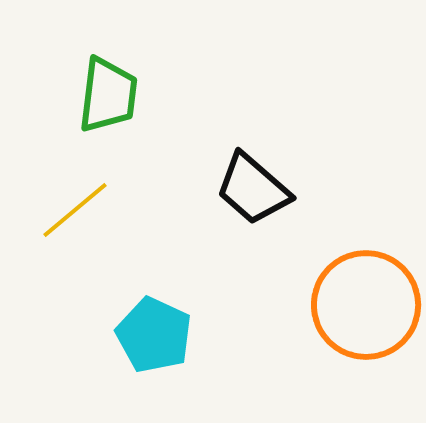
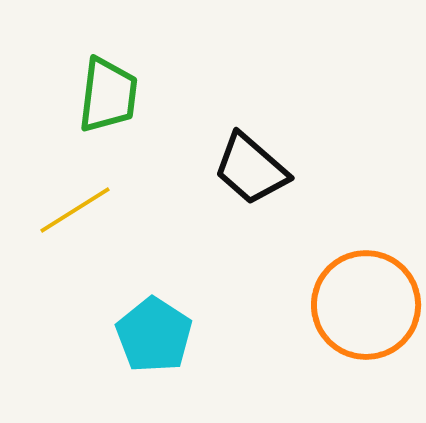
black trapezoid: moved 2 px left, 20 px up
yellow line: rotated 8 degrees clockwise
cyan pentagon: rotated 8 degrees clockwise
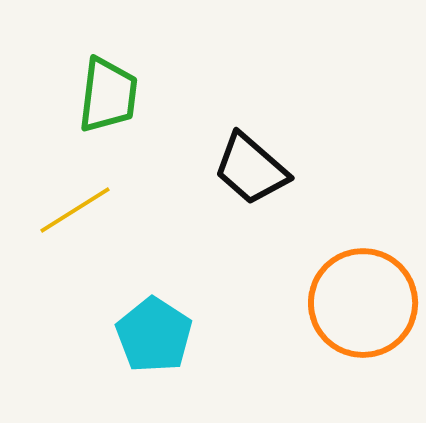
orange circle: moved 3 px left, 2 px up
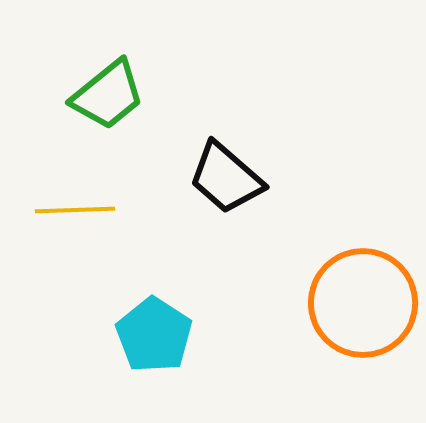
green trapezoid: rotated 44 degrees clockwise
black trapezoid: moved 25 px left, 9 px down
yellow line: rotated 30 degrees clockwise
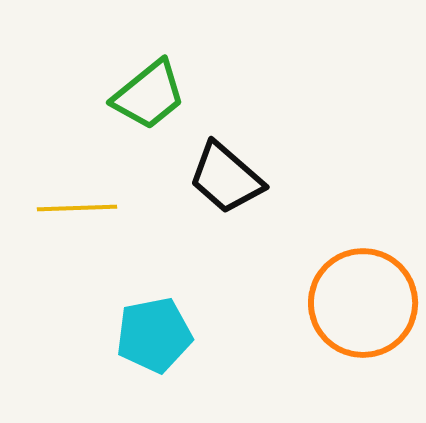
green trapezoid: moved 41 px right
yellow line: moved 2 px right, 2 px up
cyan pentagon: rotated 28 degrees clockwise
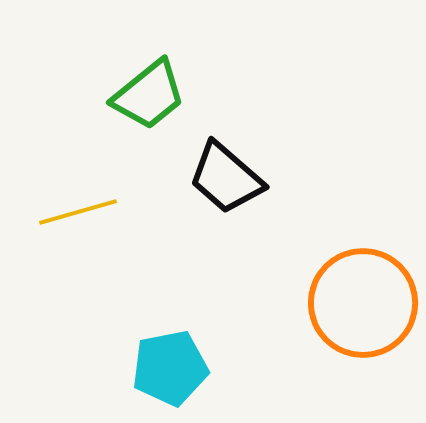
yellow line: moved 1 px right, 4 px down; rotated 14 degrees counterclockwise
cyan pentagon: moved 16 px right, 33 px down
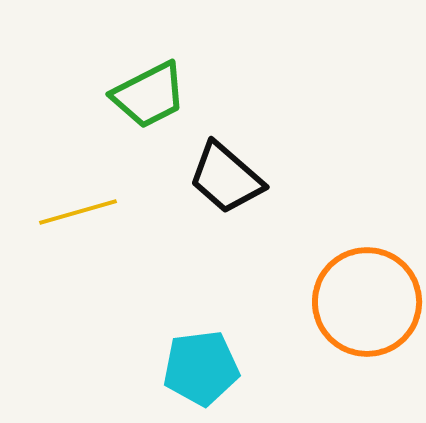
green trapezoid: rotated 12 degrees clockwise
orange circle: moved 4 px right, 1 px up
cyan pentagon: moved 31 px right; rotated 4 degrees clockwise
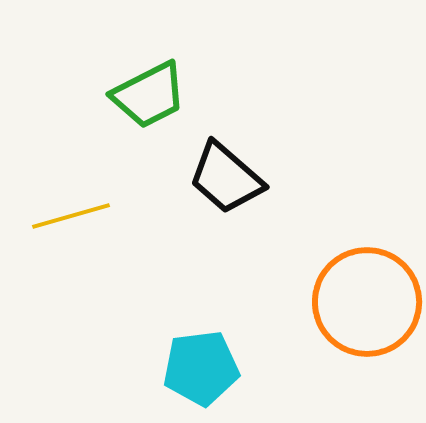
yellow line: moved 7 px left, 4 px down
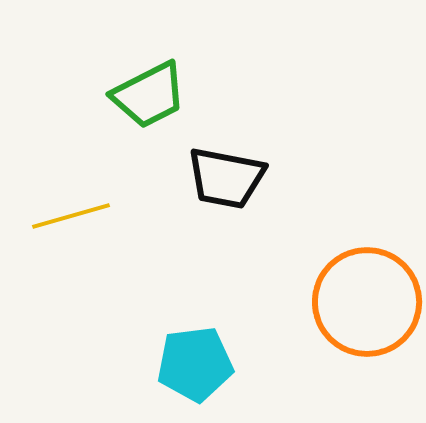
black trapezoid: rotated 30 degrees counterclockwise
cyan pentagon: moved 6 px left, 4 px up
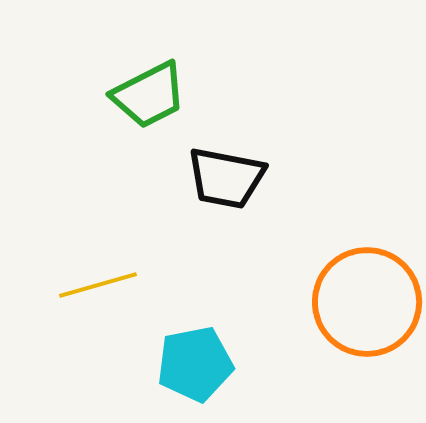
yellow line: moved 27 px right, 69 px down
cyan pentagon: rotated 4 degrees counterclockwise
